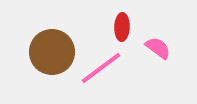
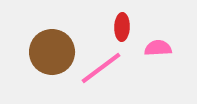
pink semicircle: rotated 40 degrees counterclockwise
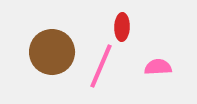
pink semicircle: moved 19 px down
pink line: moved 2 px up; rotated 30 degrees counterclockwise
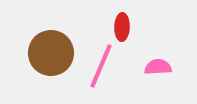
brown circle: moved 1 px left, 1 px down
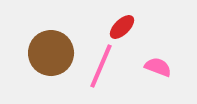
red ellipse: rotated 44 degrees clockwise
pink semicircle: rotated 24 degrees clockwise
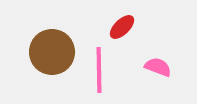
brown circle: moved 1 px right, 1 px up
pink line: moved 2 px left, 4 px down; rotated 24 degrees counterclockwise
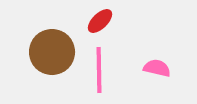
red ellipse: moved 22 px left, 6 px up
pink semicircle: moved 1 px left, 1 px down; rotated 8 degrees counterclockwise
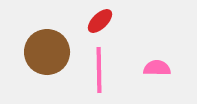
brown circle: moved 5 px left
pink semicircle: rotated 12 degrees counterclockwise
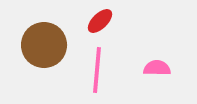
brown circle: moved 3 px left, 7 px up
pink line: moved 2 px left; rotated 6 degrees clockwise
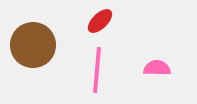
brown circle: moved 11 px left
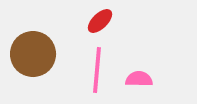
brown circle: moved 9 px down
pink semicircle: moved 18 px left, 11 px down
